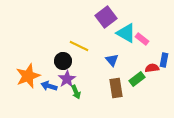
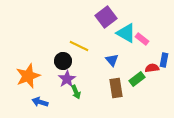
blue arrow: moved 9 px left, 16 px down
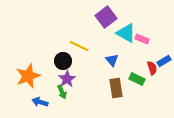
pink rectangle: rotated 16 degrees counterclockwise
blue rectangle: moved 1 px down; rotated 48 degrees clockwise
red semicircle: rotated 80 degrees clockwise
green rectangle: rotated 63 degrees clockwise
green arrow: moved 14 px left
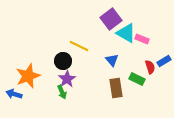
purple square: moved 5 px right, 2 px down
red semicircle: moved 2 px left, 1 px up
blue arrow: moved 26 px left, 8 px up
